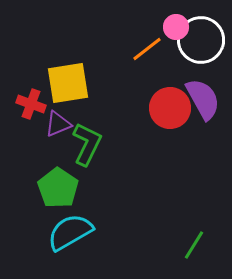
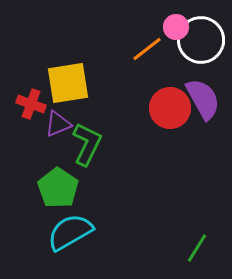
green line: moved 3 px right, 3 px down
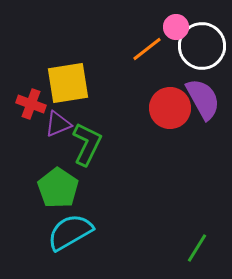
white circle: moved 1 px right, 6 px down
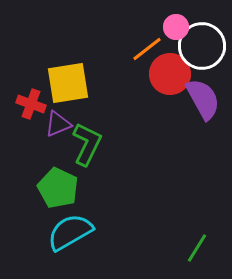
red circle: moved 34 px up
green pentagon: rotated 9 degrees counterclockwise
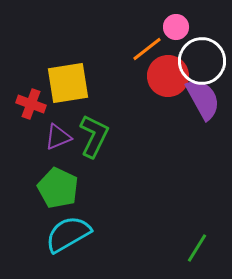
white circle: moved 15 px down
red circle: moved 2 px left, 2 px down
purple triangle: moved 13 px down
green L-shape: moved 7 px right, 8 px up
cyan semicircle: moved 2 px left, 2 px down
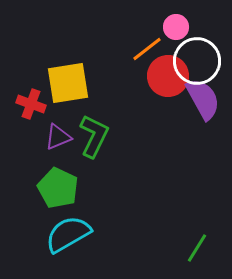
white circle: moved 5 px left
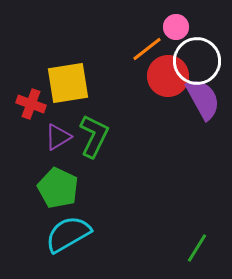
purple triangle: rotated 8 degrees counterclockwise
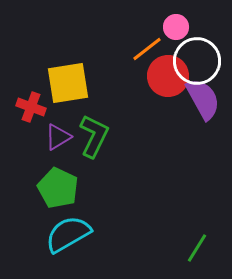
red cross: moved 3 px down
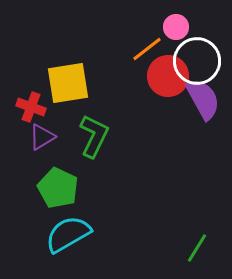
purple triangle: moved 16 px left
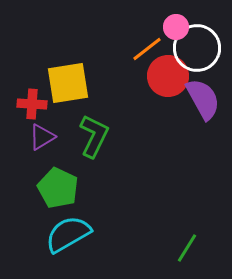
white circle: moved 13 px up
red cross: moved 1 px right, 3 px up; rotated 16 degrees counterclockwise
green line: moved 10 px left
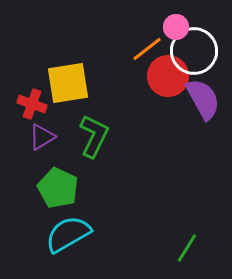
white circle: moved 3 px left, 3 px down
red cross: rotated 16 degrees clockwise
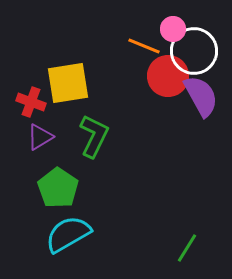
pink circle: moved 3 px left, 2 px down
orange line: moved 3 px left, 3 px up; rotated 60 degrees clockwise
purple semicircle: moved 2 px left, 3 px up
red cross: moved 1 px left, 2 px up
purple triangle: moved 2 px left
green pentagon: rotated 9 degrees clockwise
